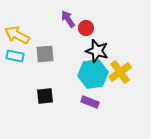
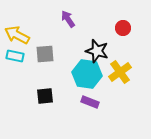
red circle: moved 37 px right
cyan hexagon: moved 6 px left; rotated 16 degrees clockwise
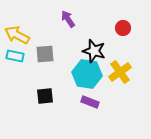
black star: moved 3 px left
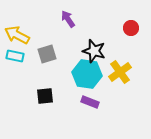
red circle: moved 8 px right
gray square: moved 2 px right; rotated 12 degrees counterclockwise
